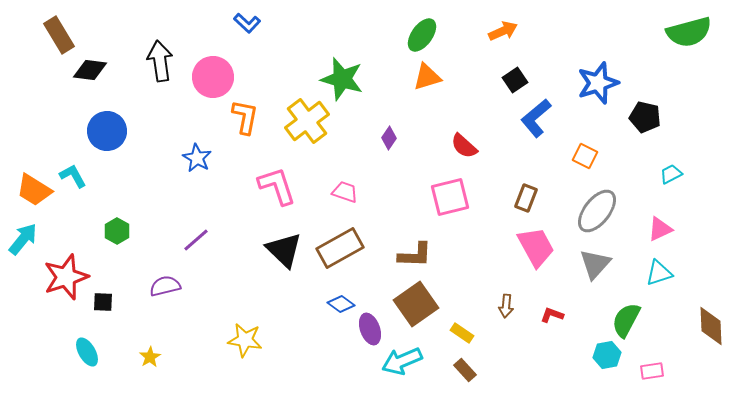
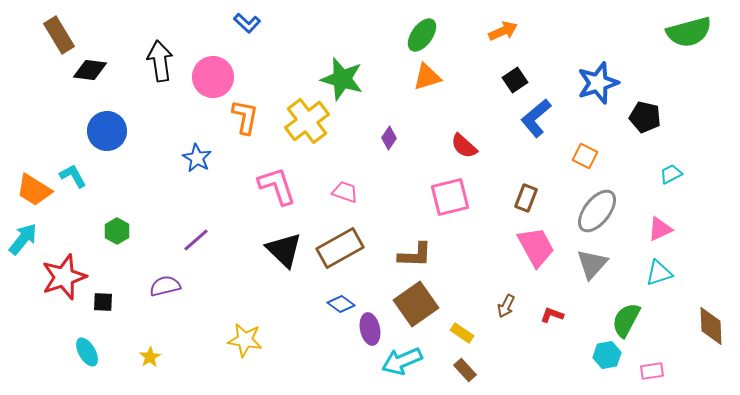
gray triangle at (595, 264): moved 3 px left
red star at (66, 277): moved 2 px left
brown arrow at (506, 306): rotated 20 degrees clockwise
purple ellipse at (370, 329): rotated 8 degrees clockwise
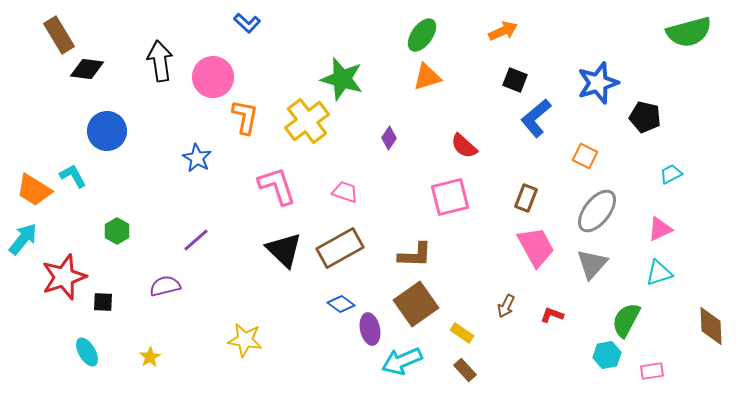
black diamond at (90, 70): moved 3 px left, 1 px up
black square at (515, 80): rotated 35 degrees counterclockwise
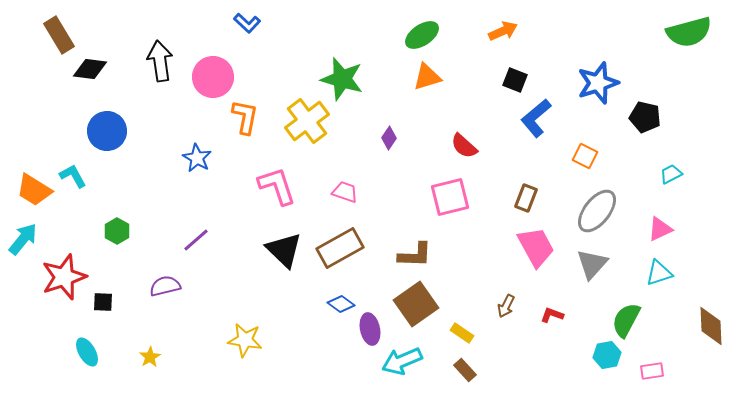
green ellipse at (422, 35): rotated 20 degrees clockwise
black diamond at (87, 69): moved 3 px right
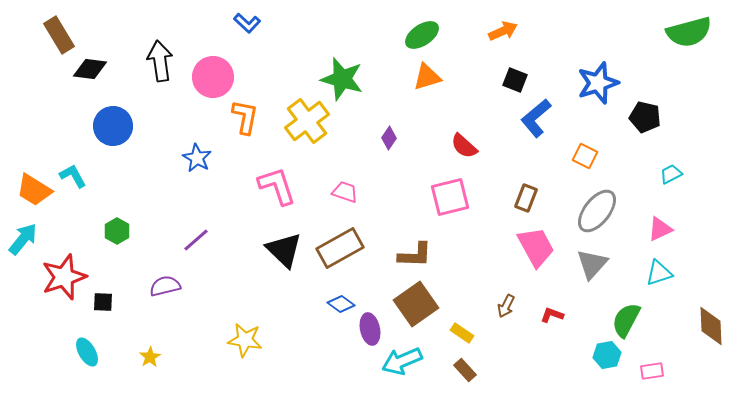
blue circle at (107, 131): moved 6 px right, 5 px up
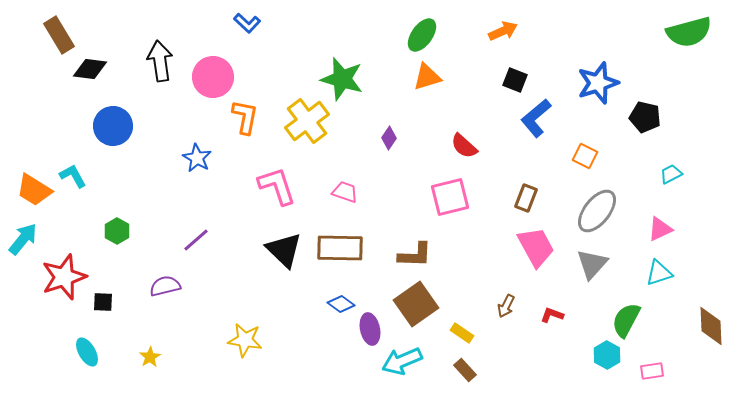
green ellipse at (422, 35): rotated 20 degrees counterclockwise
brown rectangle at (340, 248): rotated 30 degrees clockwise
cyan hexagon at (607, 355): rotated 20 degrees counterclockwise
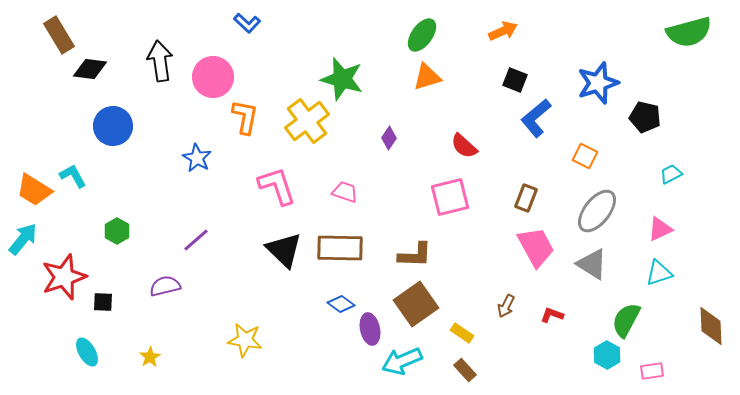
gray triangle at (592, 264): rotated 40 degrees counterclockwise
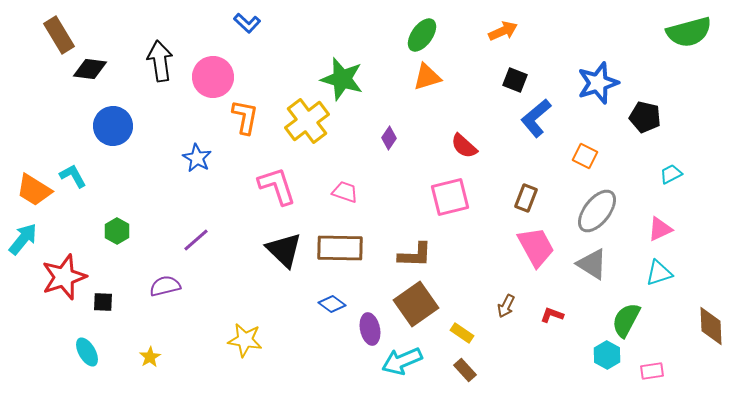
blue diamond at (341, 304): moved 9 px left
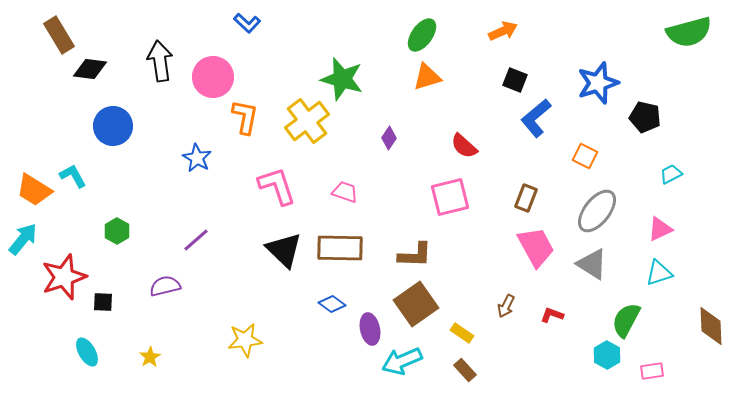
yellow star at (245, 340): rotated 16 degrees counterclockwise
